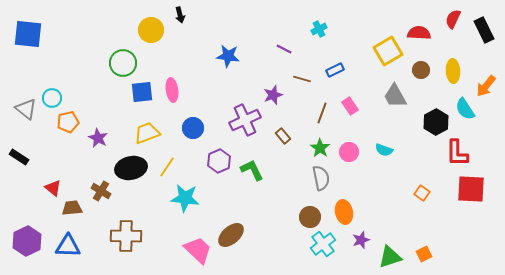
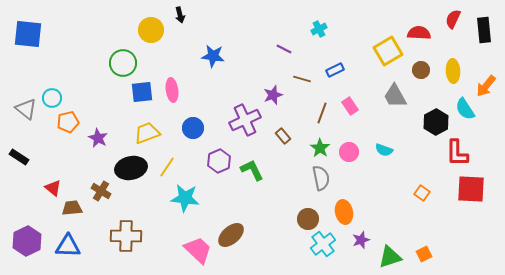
black rectangle at (484, 30): rotated 20 degrees clockwise
blue star at (228, 56): moved 15 px left
brown circle at (310, 217): moved 2 px left, 2 px down
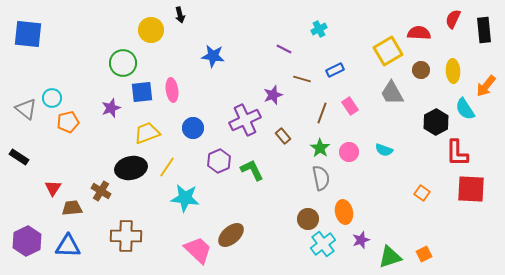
gray trapezoid at (395, 96): moved 3 px left, 3 px up
purple star at (98, 138): moved 13 px right, 30 px up; rotated 24 degrees clockwise
red triangle at (53, 188): rotated 24 degrees clockwise
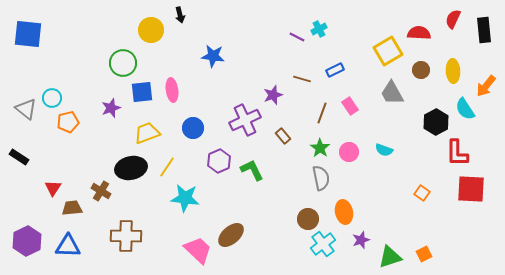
purple line at (284, 49): moved 13 px right, 12 px up
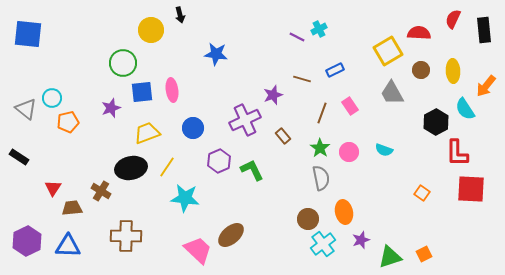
blue star at (213, 56): moved 3 px right, 2 px up
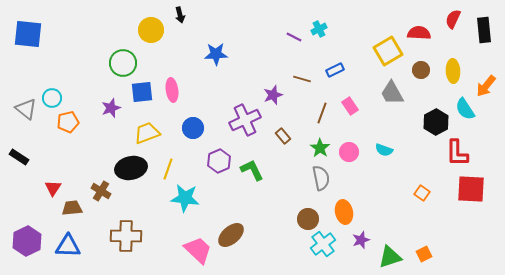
purple line at (297, 37): moved 3 px left
blue star at (216, 54): rotated 10 degrees counterclockwise
yellow line at (167, 167): moved 1 px right, 2 px down; rotated 15 degrees counterclockwise
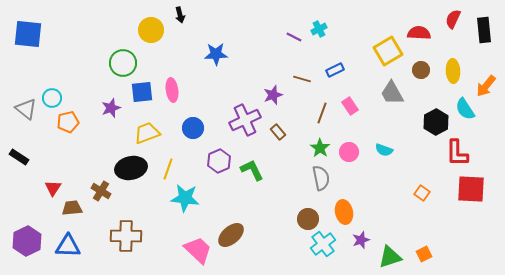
brown rectangle at (283, 136): moved 5 px left, 4 px up
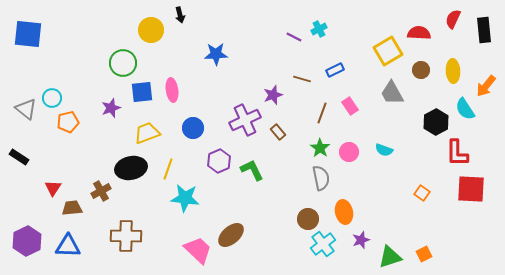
brown cross at (101, 191): rotated 30 degrees clockwise
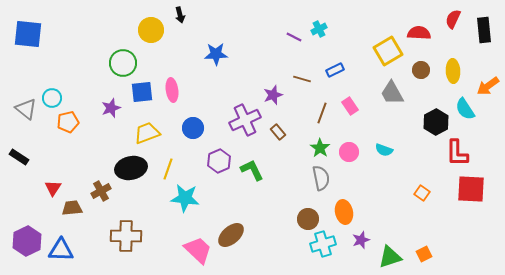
orange arrow at (486, 86): moved 2 px right; rotated 15 degrees clockwise
cyan cross at (323, 244): rotated 20 degrees clockwise
blue triangle at (68, 246): moved 7 px left, 4 px down
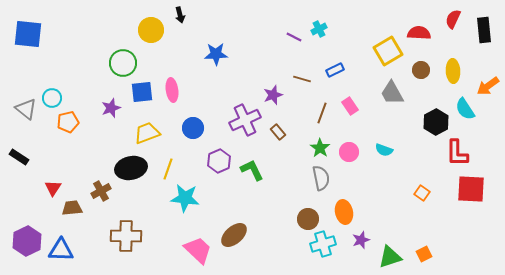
brown ellipse at (231, 235): moved 3 px right
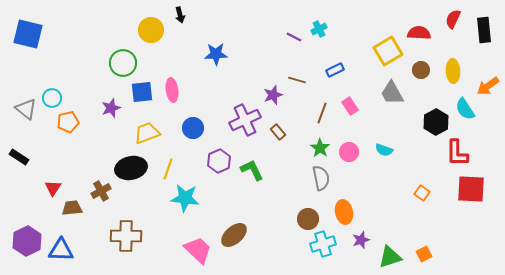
blue square at (28, 34): rotated 8 degrees clockwise
brown line at (302, 79): moved 5 px left, 1 px down
